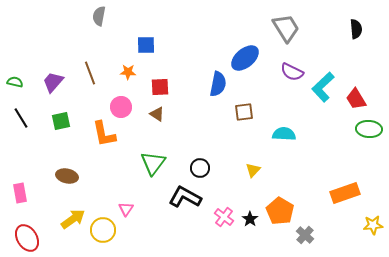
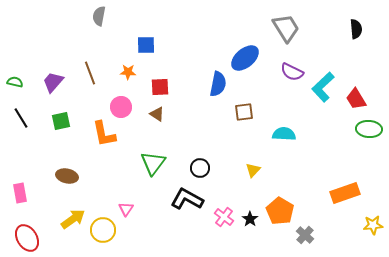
black L-shape: moved 2 px right, 2 px down
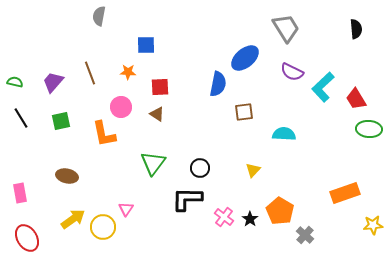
black L-shape: rotated 28 degrees counterclockwise
yellow circle: moved 3 px up
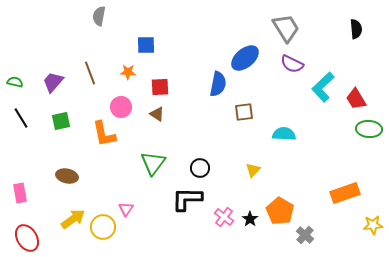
purple semicircle: moved 8 px up
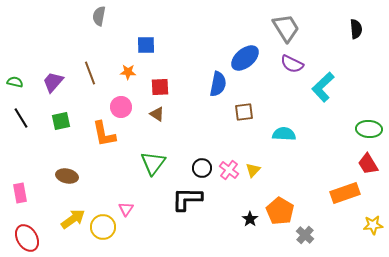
red trapezoid: moved 12 px right, 65 px down
black circle: moved 2 px right
pink cross: moved 5 px right, 47 px up
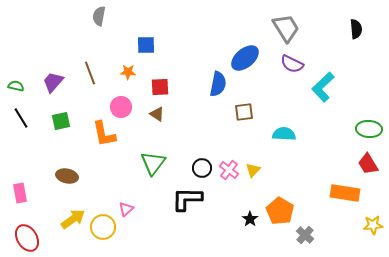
green semicircle: moved 1 px right, 4 px down
orange rectangle: rotated 28 degrees clockwise
pink triangle: rotated 14 degrees clockwise
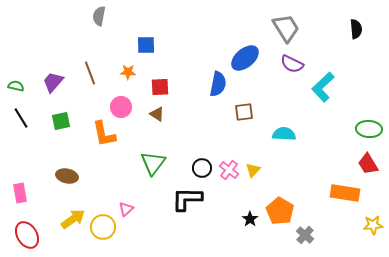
red ellipse: moved 3 px up
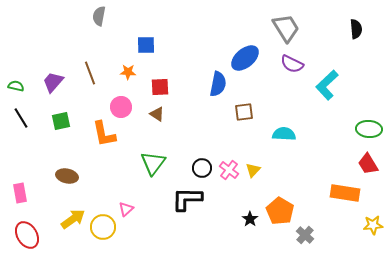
cyan L-shape: moved 4 px right, 2 px up
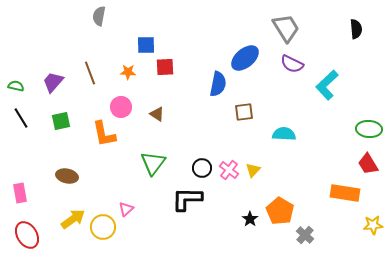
red square: moved 5 px right, 20 px up
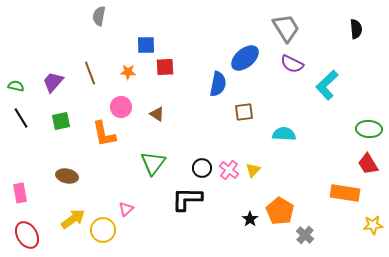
yellow circle: moved 3 px down
